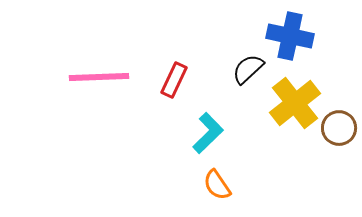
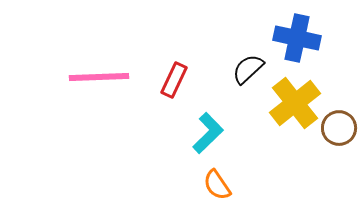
blue cross: moved 7 px right, 2 px down
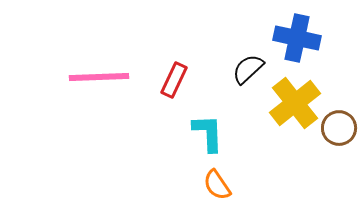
cyan L-shape: rotated 48 degrees counterclockwise
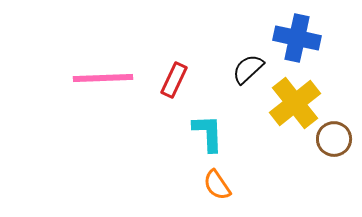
pink line: moved 4 px right, 1 px down
brown circle: moved 5 px left, 11 px down
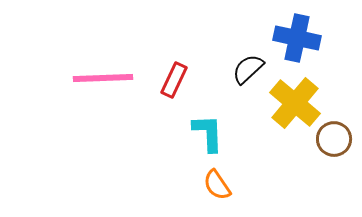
yellow cross: rotated 12 degrees counterclockwise
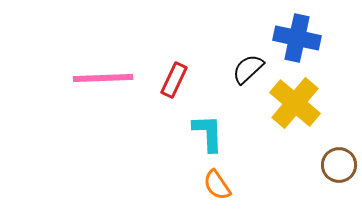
brown circle: moved 5 px right, 26 px down
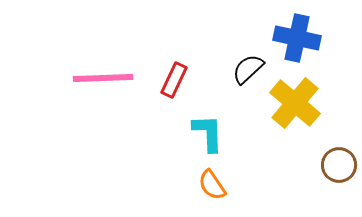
orange semicircle: moved 5 px left
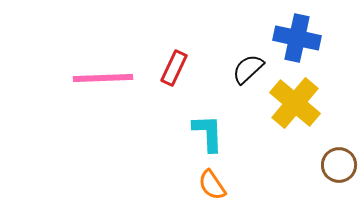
red rectangle: moved 12 px up
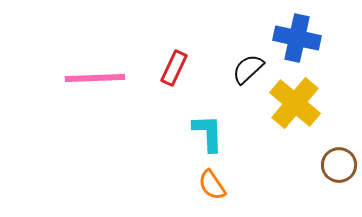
pink line: moved 8 px left
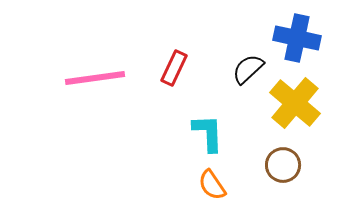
pink line: rotated 6 degrees counterclockwise
brown circle: moved 56 px left
